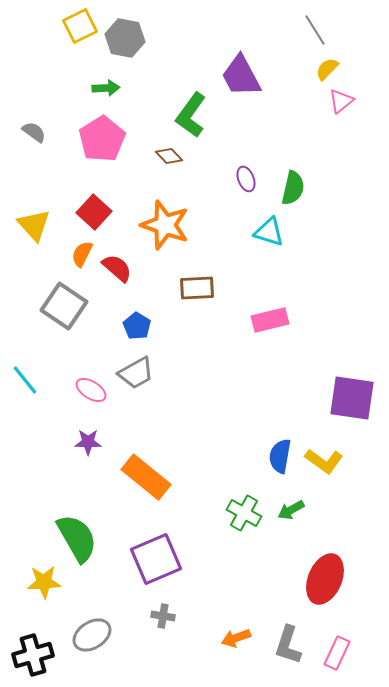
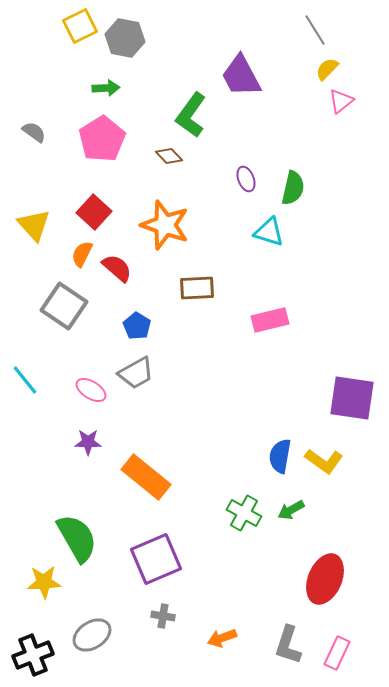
orange arrow at (236, 638): moved 14 px left
black cross at (33, 655): rotated 6 degrees counterclockwise
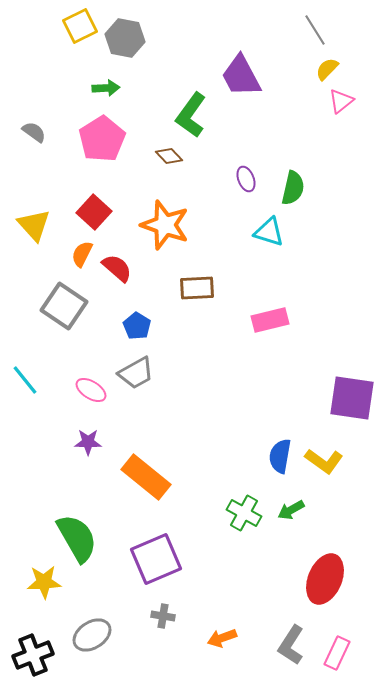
gray L-shape at (288, 645): moved 3 px right; rotated 15 degrees clockwise
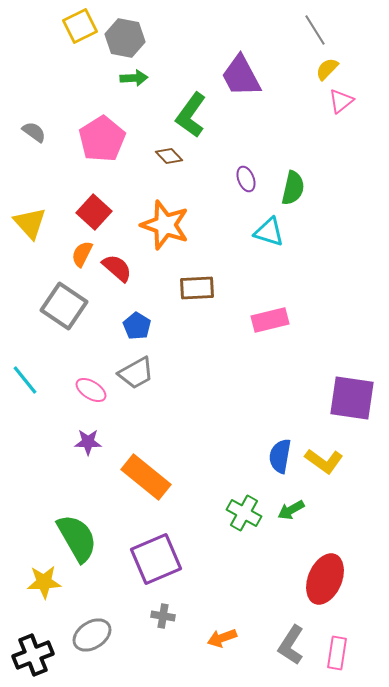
green arrow at (106, 88): moved 28 px right, 10 px up
yellow triangle at (34, 225): moved 4 px left, 2 px up
pink rectangle at (337, 653): rotated 16 degrees counterclockwise
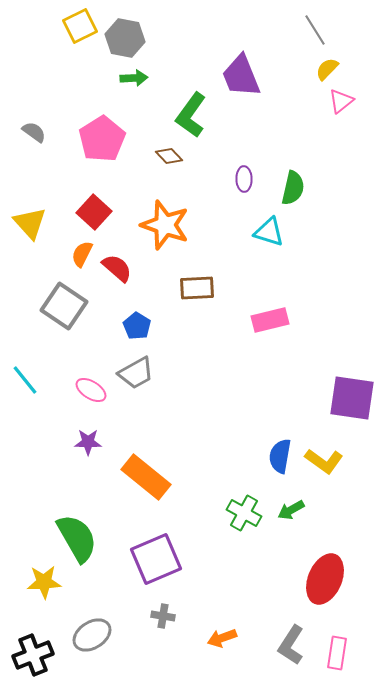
purple trapezoid at (241, 76): rotated 6 degrees clockwise
purple ellipse at (246, 179): moved 2 px left; rotated 20 degrees clockwise
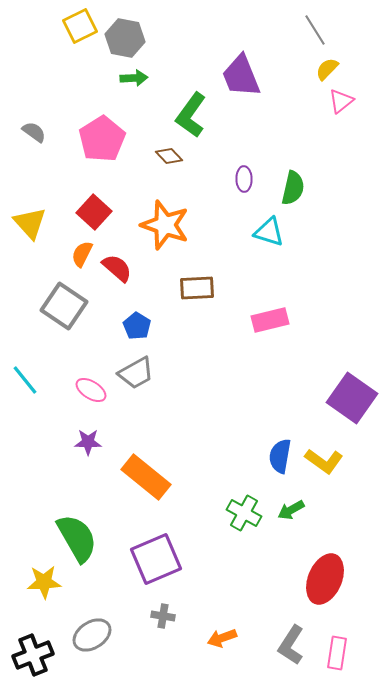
purple square at (352, 398): rotated 27 degrees clockwise
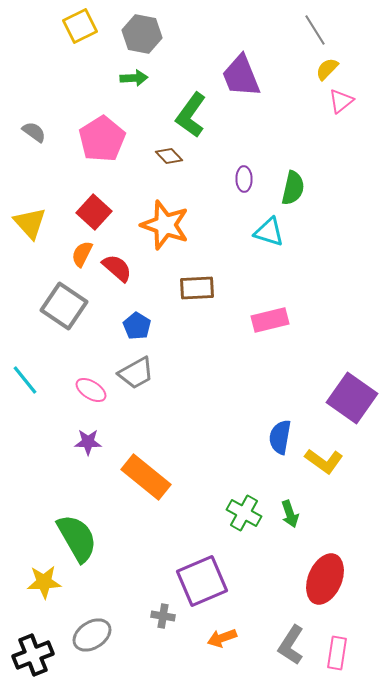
gray hexagon at (125, 38): moved 17 px right, 4 px up
blue semicircle at (280, 456): moved 19 px up
green arrow at (291, 510): moved 1 px left, 4 px down; rotated 80 degrees counterclockwise
purple square at (156, 559): moved 46 px right, 22 px down
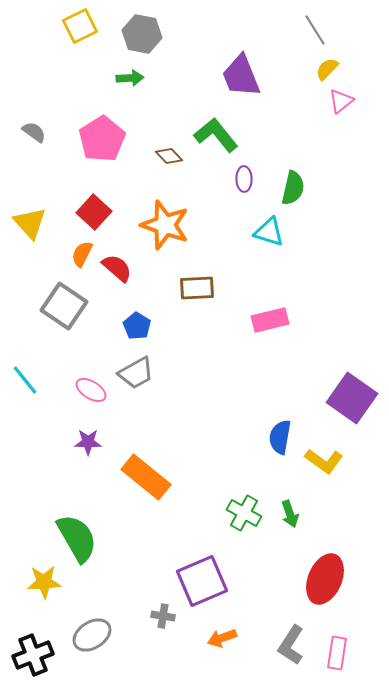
green arrow at (134, 78): moved 4 px left
green L-shape at (191, 115): moved 25 px right, 20 px down; rotated 105 degrees clockwise
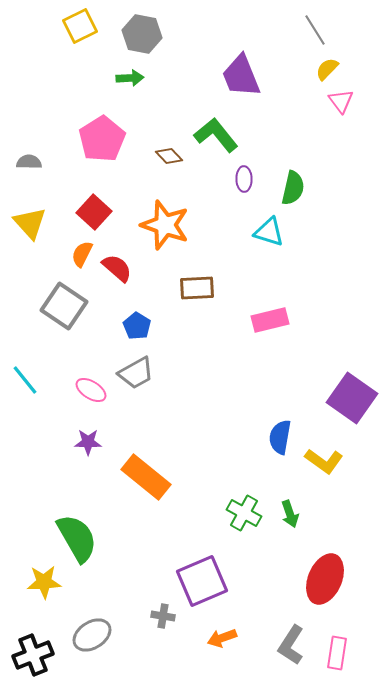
pink triangle at (341, 101): rotated 28 degrees counterclockwise
gray semicircle at (34, 132): moved 5 px left, 30 px down; rotated 35 degrees counterclockwise
